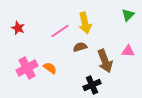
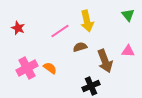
green triangle: rotated 24 degrees counterclockwise
yellow arrow: moved 2 px right, 2 px up
black cross: moved 1 px left, 1 px down
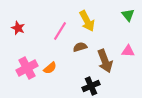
yellow arrow: rotated 15 degrees counterclockwise
pink line: rotated 24 degrees counterclockwise
orange semicircle: rotated 104 degrees clockwise
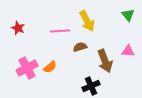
pink line: rotated 54 degrees clockwise
orange semicircle: moved 1 px up
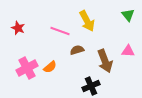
pink line: rotated 24 degrees clockwise
brown semicircle: moved 3 px left, 3 px down
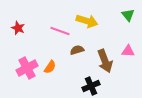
yellow arrow: rotated 45 degrees counterclockwise
orange semicircle: rotated 16 degrees counterclockwise
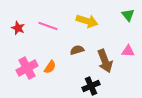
pink line: moved 12 px left, 5 px up
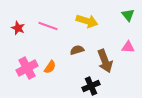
pink triangle: moved 4 px up
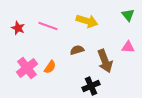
pink cross: rotated 10 degrees counterclockwise
